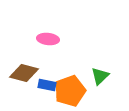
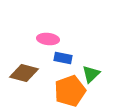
green triangle: moved 9 px left, 2 px up
blue rectangle: moved 16 px right, 27 px up
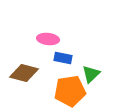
orange pentagon: rotated 12 degrees clockwise
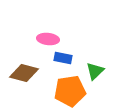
green triangle: moved 4 px right, 3 px up
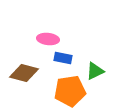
green triangle: rotated 18 degrees clockwise
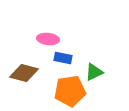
green triangle: moved 1 px left, 1 px down
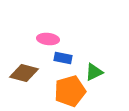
orange pentagon: rotated 8 degrees counterclockwise
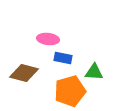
green triangle: rotated 30 degrees clockwise
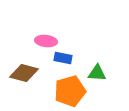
pink ellipse: moved 2 px left, 2 px down
green triangle: moved 3 px right, 1 px down
